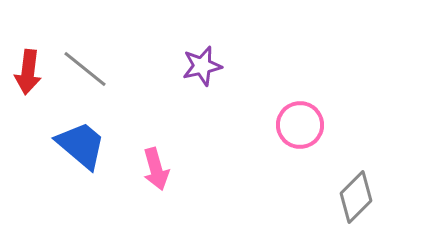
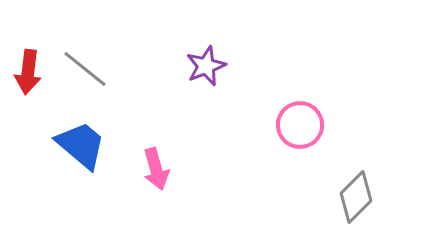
purple star: moved 4 px right; rotated 9 degrees counterclockwise
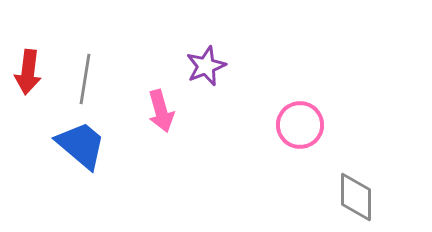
gray line: moved 10 px down; rotated 60 degrees clockwise
pink arrow: moved 5 px right, 58 px up
gray diamond: rotated 45 degrees counterclockwise
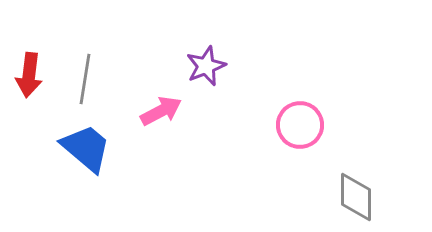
red arrow: moved 1 px right, 3 px down
pink arrow: rotated 102 degrees counterclockwise
blue trapezoid: moved 5 px right, 3 px down
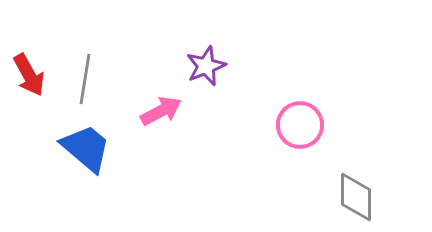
red arrow: rotated 36 degrees counterclockwise
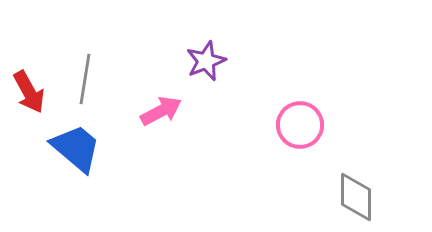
purple star: moved 5 px up
red arrow: moved 17 px down
blue trapezoid: moved 10 px left
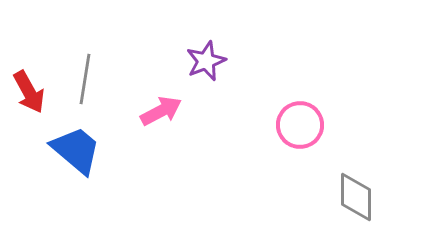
blue trapezoid: moved 2 px down
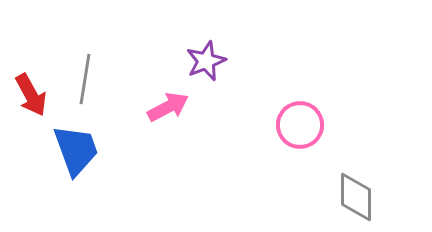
red arrow: moved 2 px right, 3 px down
pink arrow: moved 7 px right, 4 px up
blue trapezoid: rotated 30 degrees clockwise
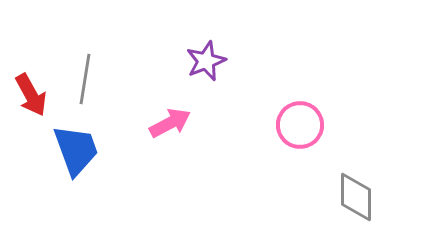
pink arrow: moved 2 px right, 16 px down
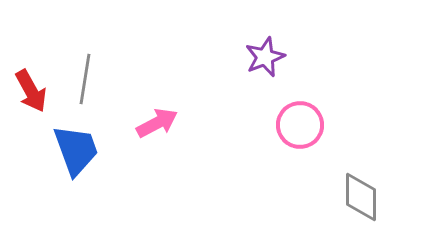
purple star: moved 59 px right, 4 px up
red arrow: moved 4 px up
pink arrow: moved 13 px left
gray diamond: moved 5 px right
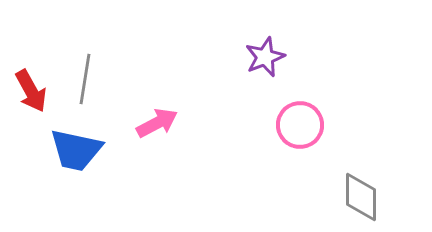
blue trapezoid: rotated 122 degrees clockwise
